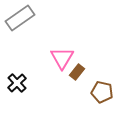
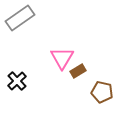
brown rectangle: moved 1 px right, 1 px up; rotated 21 degrees clockwise
black cross: moved 2 px up
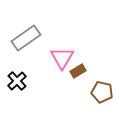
gray rectangle: moved 6 px right, 20 px down
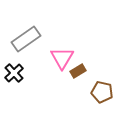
gray rectangle: moved 1 px down
black cross: moved 3 px left, 8 px up
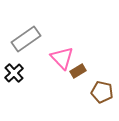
pink triangle: rotated 15 degrees counterclockwise
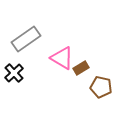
pink triangle: rotated 15 degrees counterclockwise
brown rectangle: moved 3 px right, 3 px up
brown pentagon: moved 1 px left, 5 px up
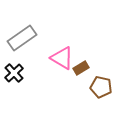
gray rectangle: moved 4 px left, 1 px up
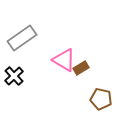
pink triangle: moved 2 px right, 2 px down
black cross: moved 3 px down
brown pentagon: moved 12 px down
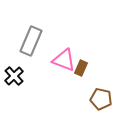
gray rectangle: moved 9 px right, 3 px down; rotated 32 degrees counterclockwise
pink triangle: rotated 10 degrees counterclockwise
brown rectangle: rotated 35 degrees counterclockwise
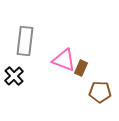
gray rectangle: moved 6 px left; rotated 16 degrees counterclockwise
brown pentagon: moved 1 px left, 7 px up; rotated 10 degrees counterclockwise
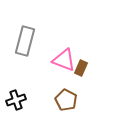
gray rectangle: rotated 8 degrees clockwise
black cross: moved 2 px right, 24 px down; rotated 24 degrees clockwise
brown pentagon: moved 34 px left, 8 px down; rotated 25 degrees clockwise
